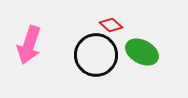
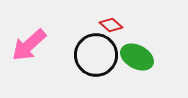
pink arrow: rotated 30 degrees clockwise
green ellipse: moved 5 px left, 5 px down
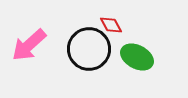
red diamond: rotated 20 degrees clockwise
black circle: moved 7 px left, 6 px up
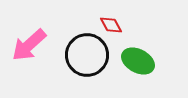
black circle: moved 2 px left, 6 px down
green ellipse: moved 1 px right, 4 px down
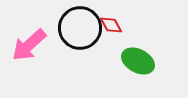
black circle: moved 7 px left, 27 px up
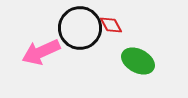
pink arrow: moved 12 px right, 7 px down; rotated 18 degrees clockwise
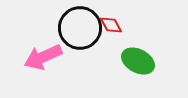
pink arrow: moved 2 px right, 5 px down
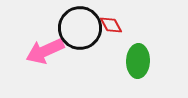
pink arrow: moved 2 px right, 6 px up
green ellipse: rotated 64 degrees clockwise
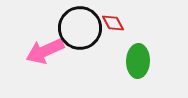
red diamond: moved 2 px right, 2 px up
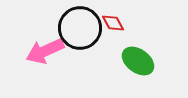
green ellipse: rotated 56 degrees counterclockwise
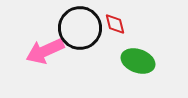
red diamond: moved 2 px right, 1 px down; rotated 15 degrees clockwise
green ellipse: rotated 16 degrees counterclockwise
